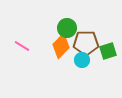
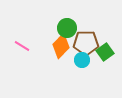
green square: moved 3 px left, 1 px down; rotated 18 degrees counterclockwise
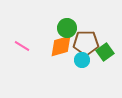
orange diamond: rotated 30 degrees clockwise
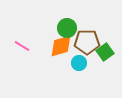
brown pentagon: moved 1 px right, 1 px up
cyan circle: moved 3 px left, 3 px down
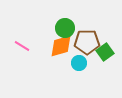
green circle: moved 2 px left
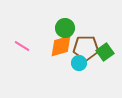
brown pentagon: moved 1 px left, 6 px down
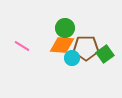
orange diamond: moved 1 px right, 1 px up; rotated 20 degrees clockwise
green square: moved 2 px down
cyan circle: moved 7 px left, 5 px up
